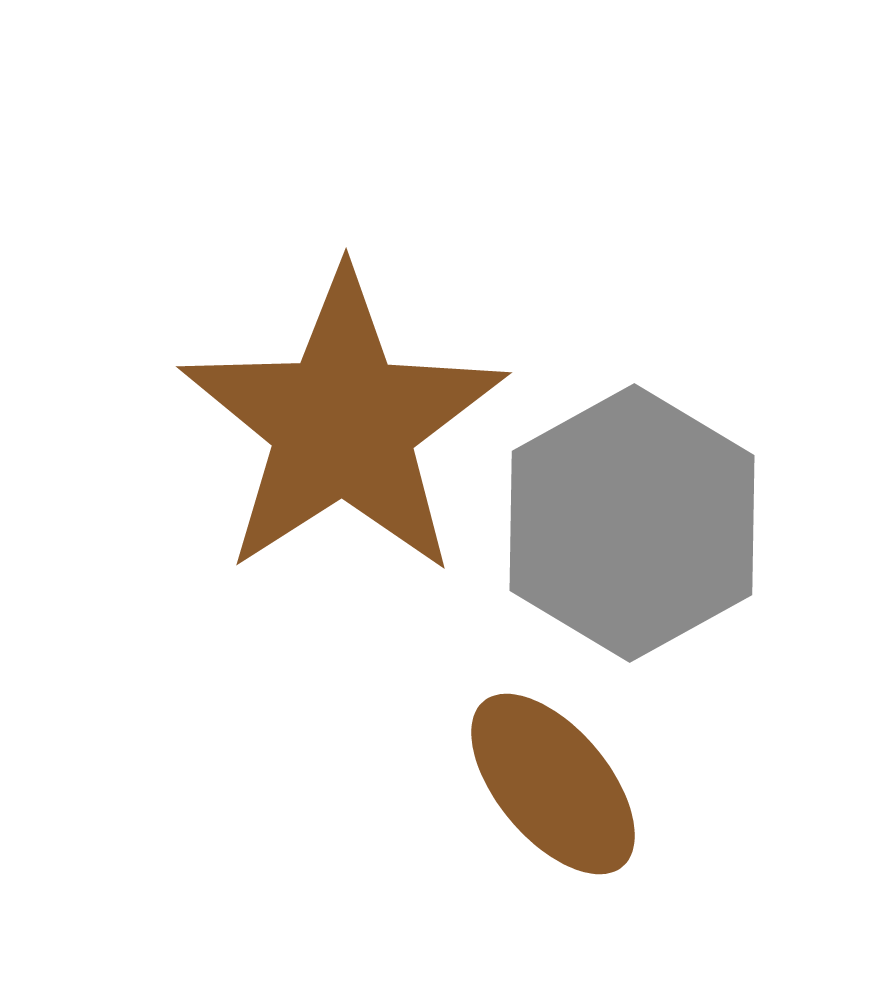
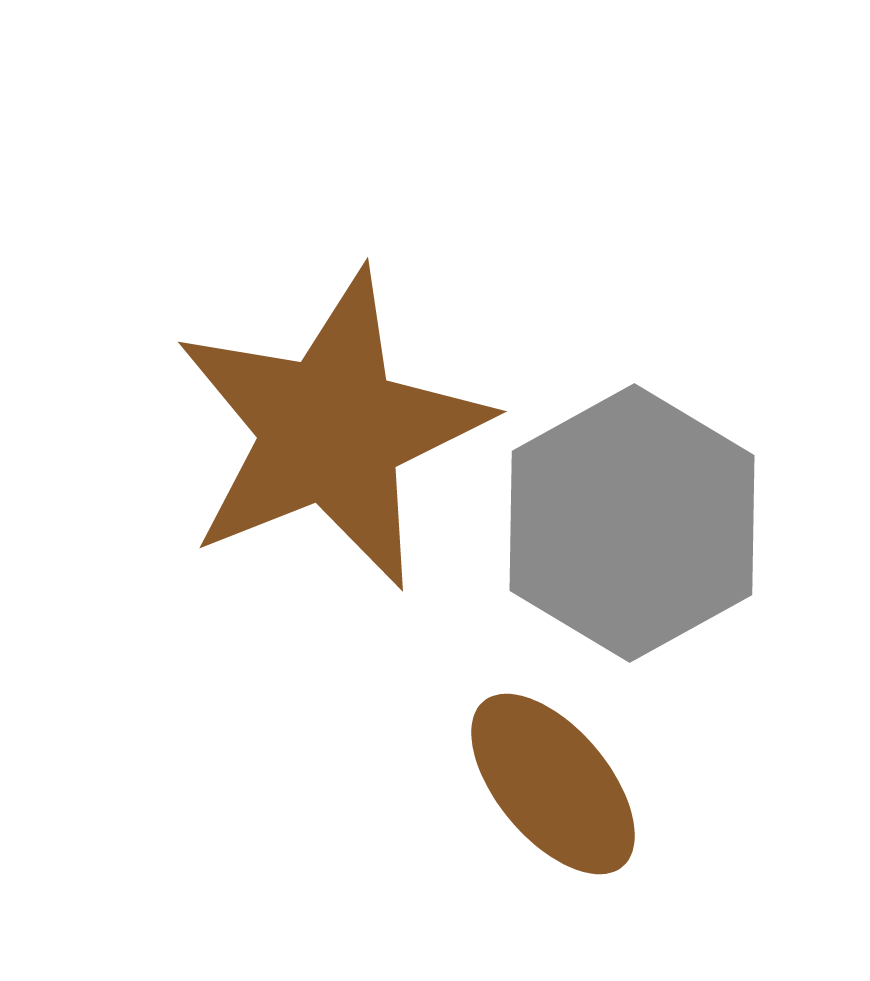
brown star: moved 12 px left, 6 px down; rotated 11 degrees clockwise
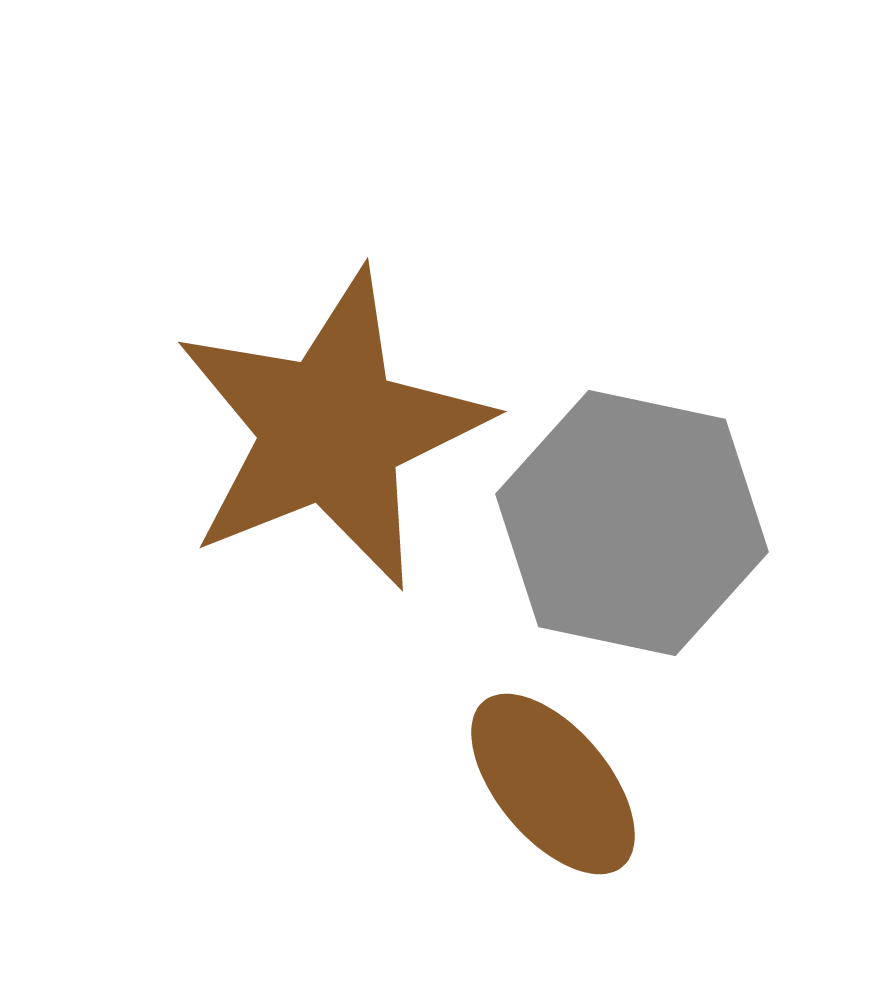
gray hexagon: rotated 19 degrees counterclockwise
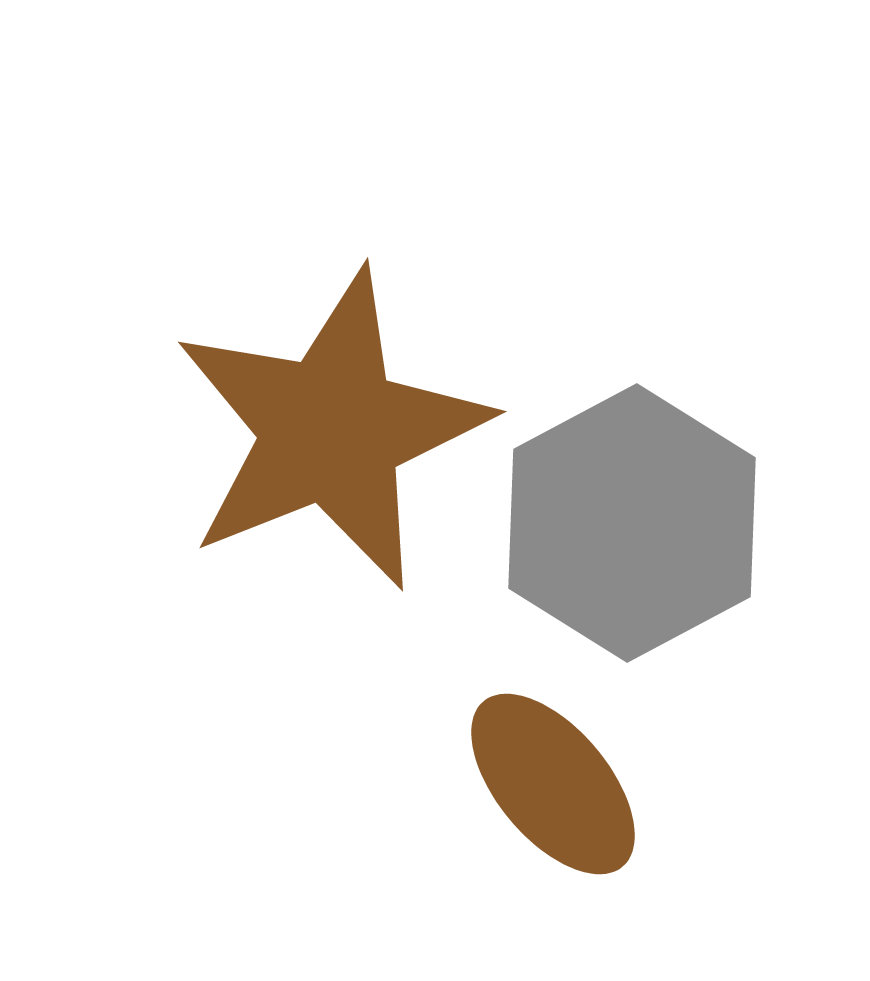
gray hexagon: rotated 20 degrees clockwise
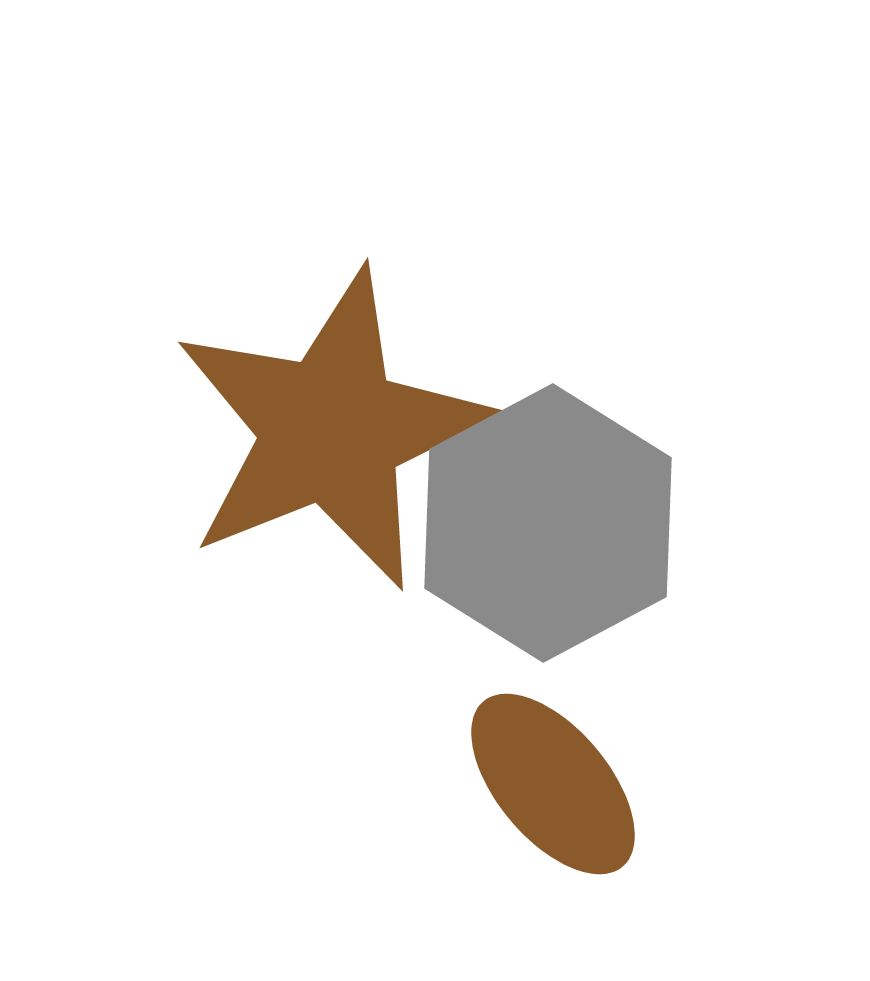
gray hexagon: moved 84 px left
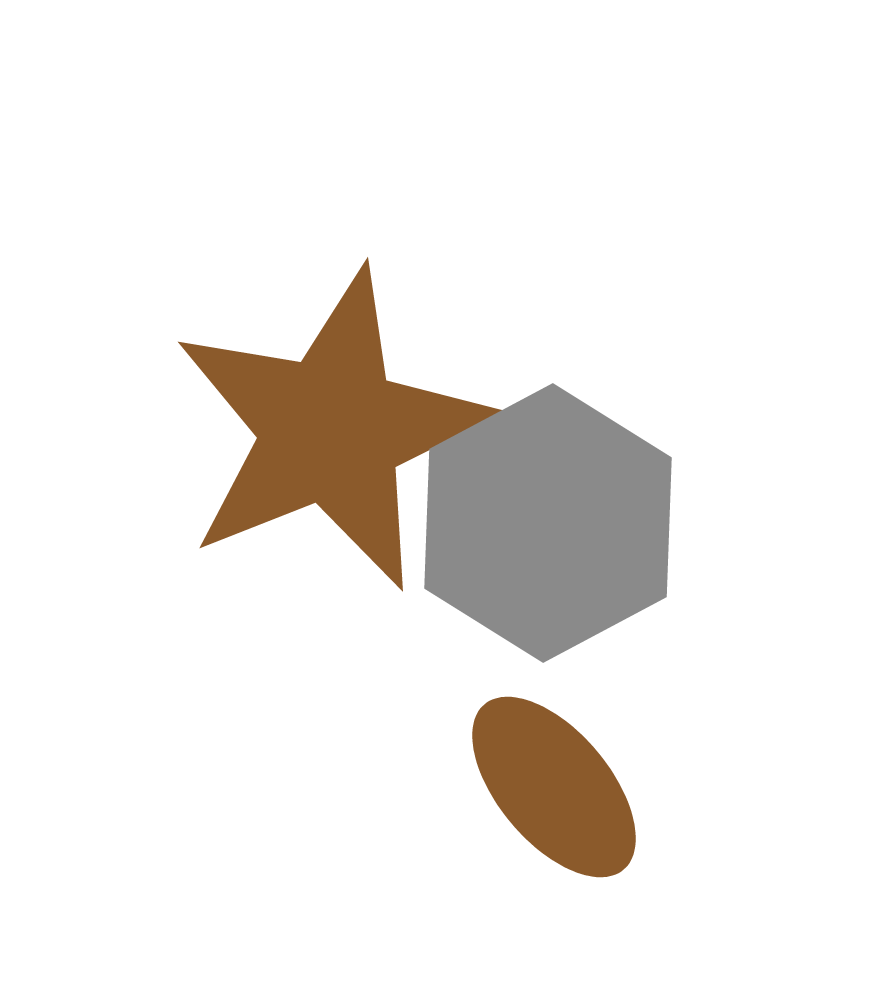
brown ellipse: moved 1 px right, 3 px down
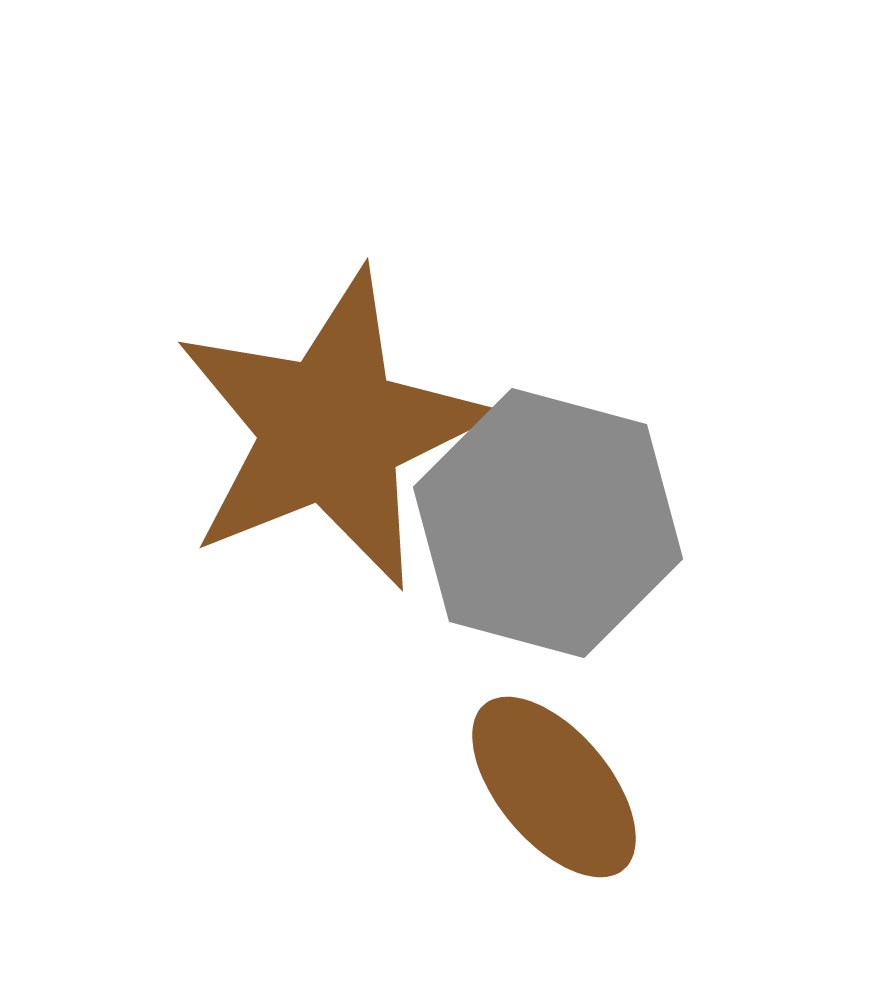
gray hexagon: rotated 17 degrees counterclockwise
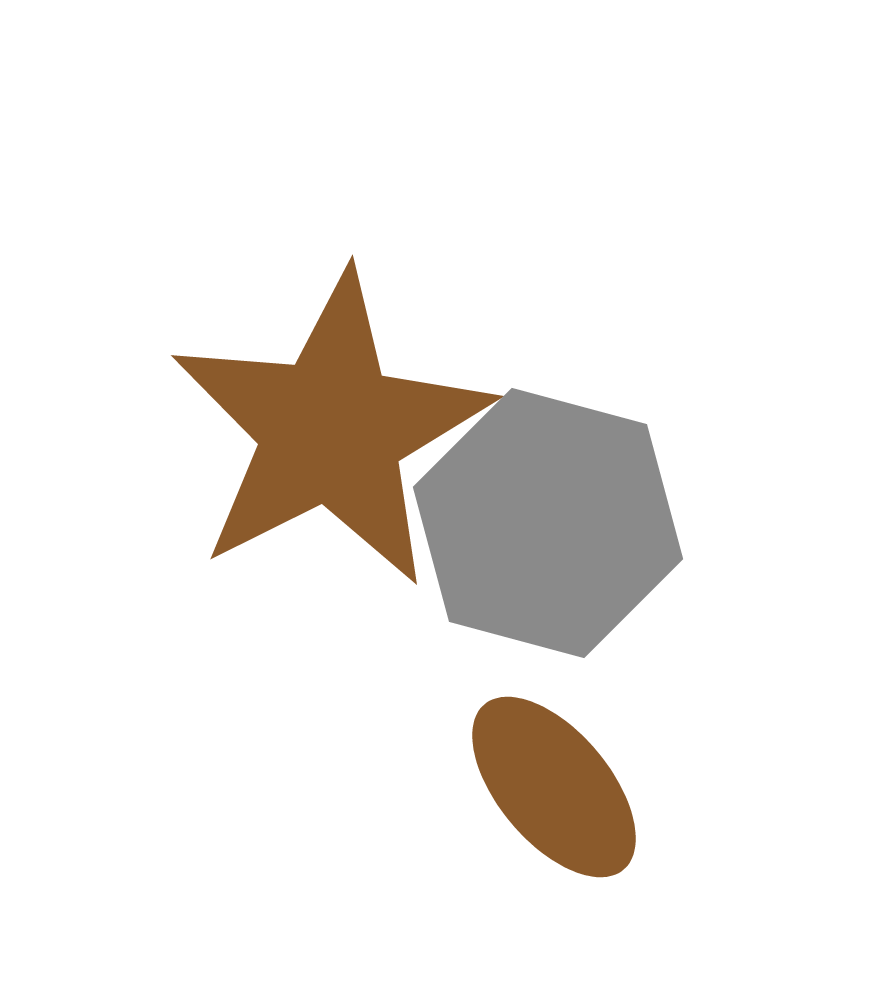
brown star: rotated 5 degrees counterclockwise
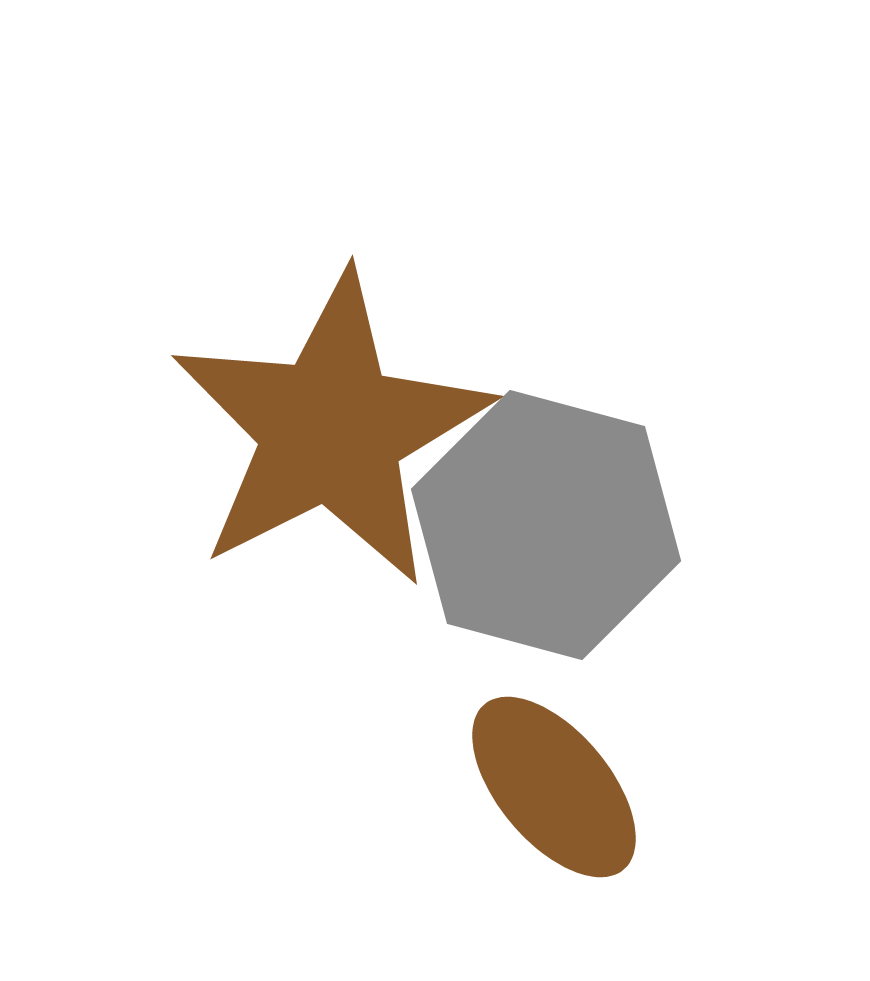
gray hexagon: moved 2 px left, 2 px down
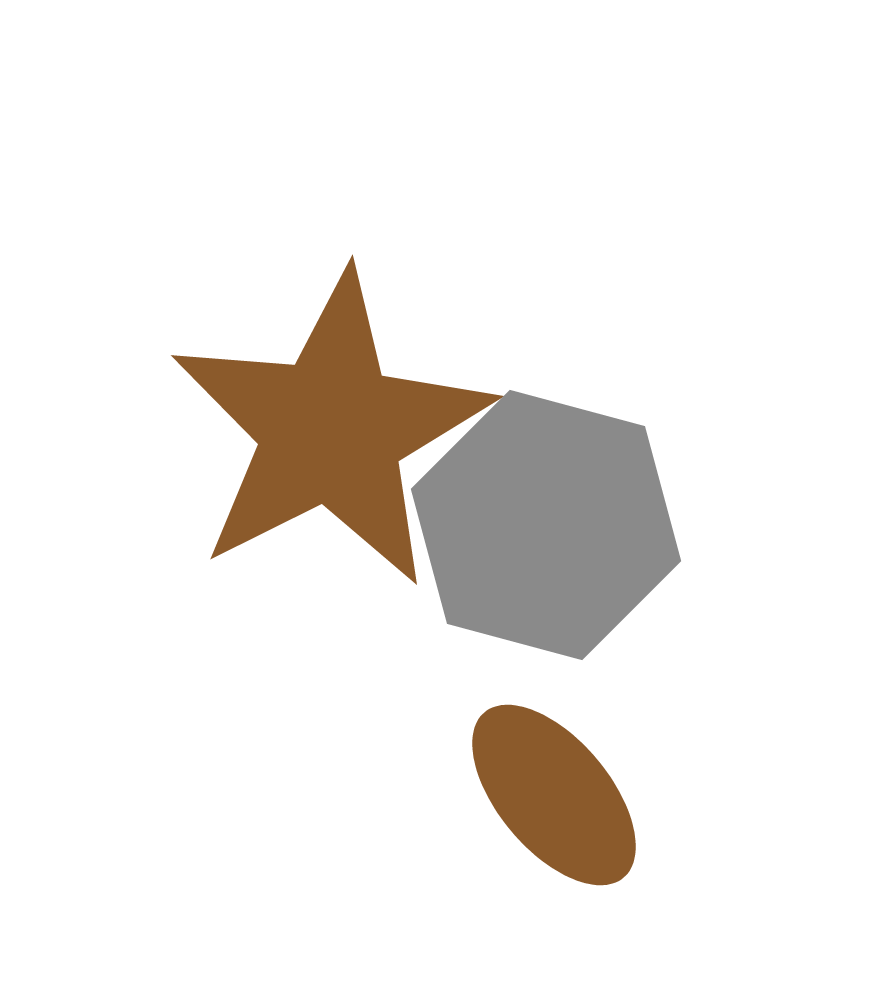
brown ellipse: moved 8 px down
